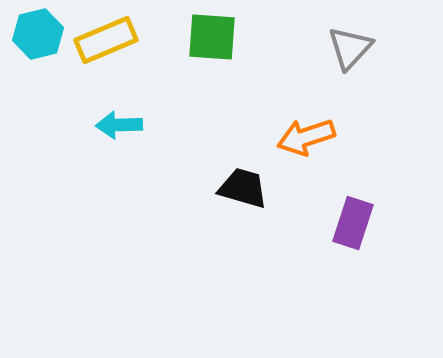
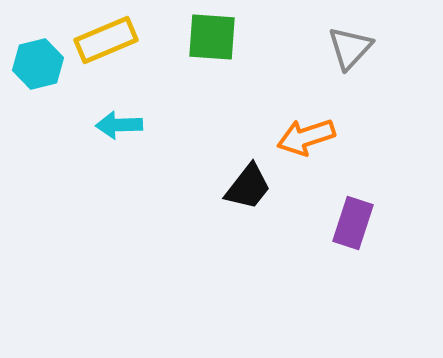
cyan hexagon: moved 30 px down
black trapezoid: moved 5 px right, 1 px up; rotated 112 degrees clockwise
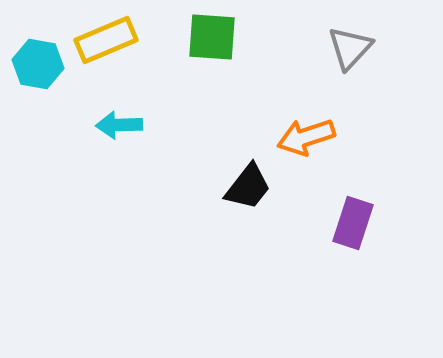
cyan hexagon: rotated 24 degrees clockwise
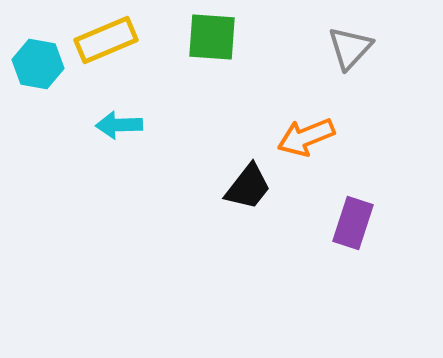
orange arrow: rotated 4 degrees counterclockwise
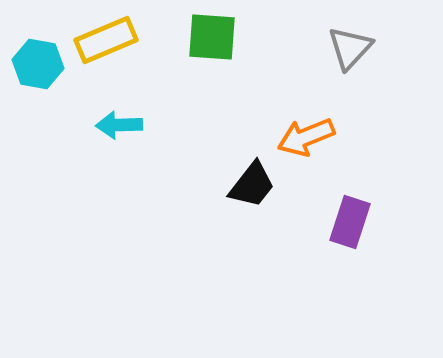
black trapezoid: moved 4 px right, 2 px up
purple rectangle: moved 3 px left, 1 px up
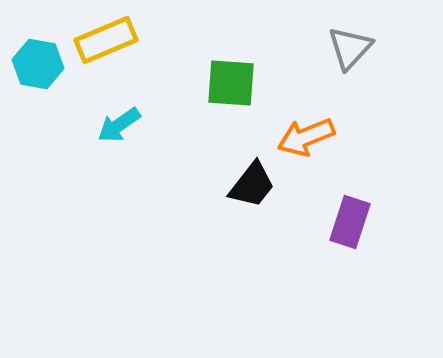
green square: moved 19 px right, 46 px down
cyan arrow: rotated 33 degrees counterclockwise
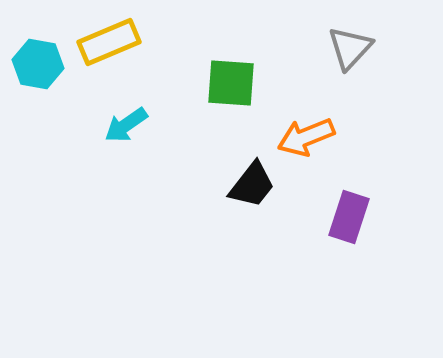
yellow rectangle: moved 3 px right, 2 px down
cyan arrow: moved 7 px right
purple rectangle: moved 1 px left, 5 px up
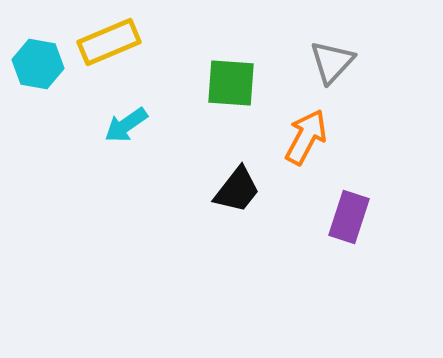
gray triangle: moved 18 px left, 14 px down
orange arrow: rotated 140 degrees clockwise
black trapezoid: moved 15 px left, 5 px down
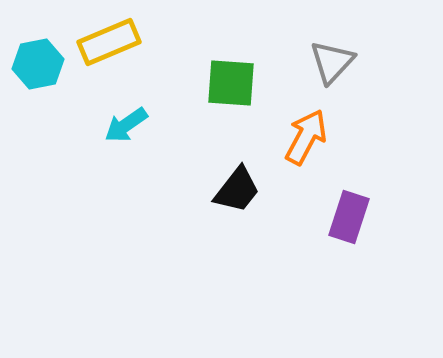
cyan hexagon: rotated 21 degrees counterclockwise
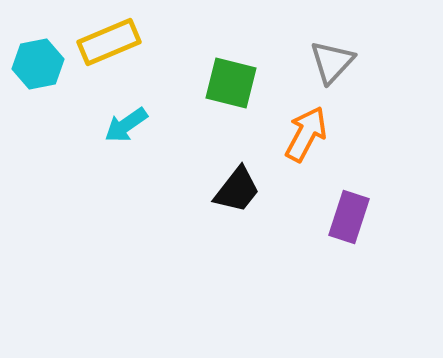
green square: rotated 10 degrees clockwise
orange arrow: moved 3 px up
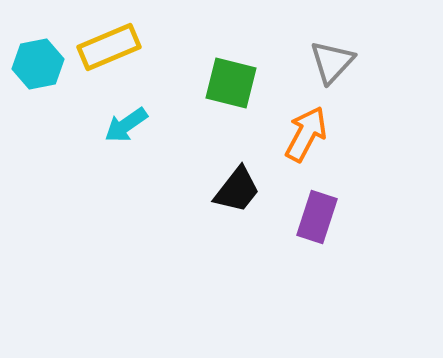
yellow rectangle: moved 5 px down
purple rectangle: moved 32 px left
